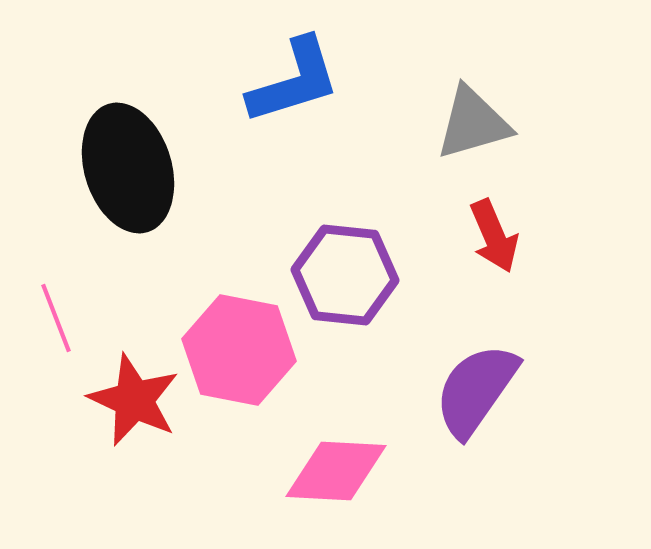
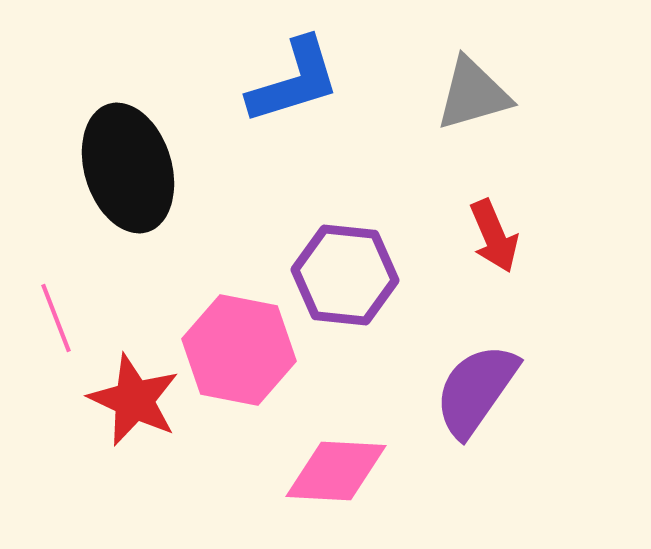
gray triangle: moved 29 px up
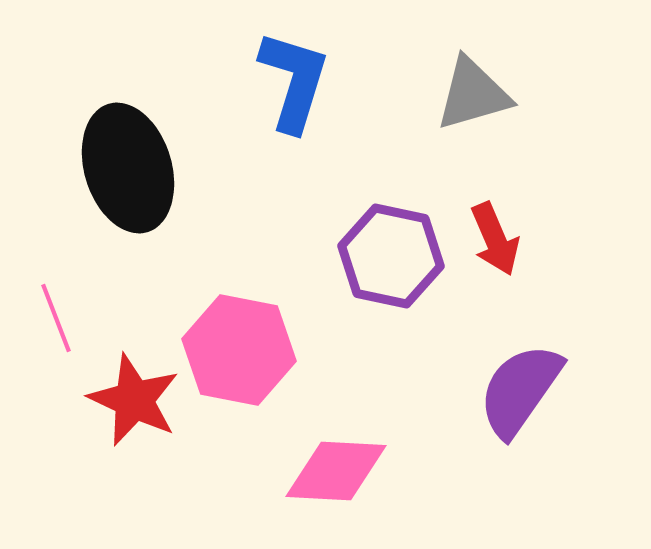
blue L-shape: rotated 56 degrees counterclockwise
red arrow: moved 1 px right, 3 px down
purple hexagon: moved 46 px right, 19 px up; rotated 6 degrees clockwise
purple semicircle: moved 44 px right
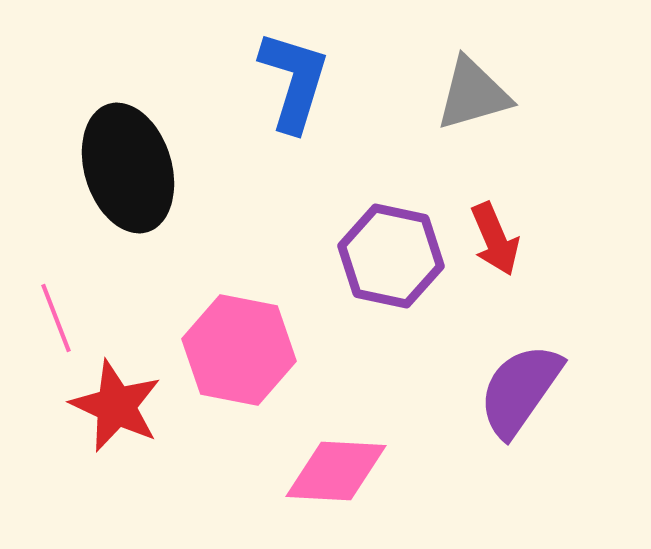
red star: moved 18 px left, 6 px down
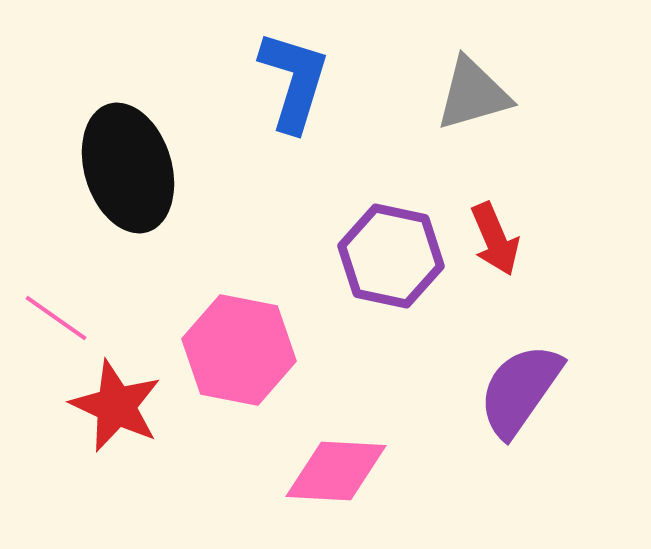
pink line: rotated 34 degrees counterclockwise
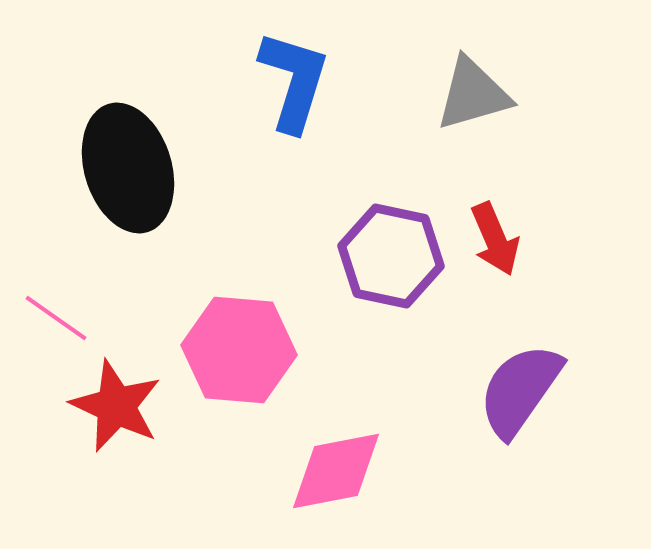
pink hexagon: rotated 6 degrees counterclockwise
pink diamond: rotated 14 degrees counterclockwise
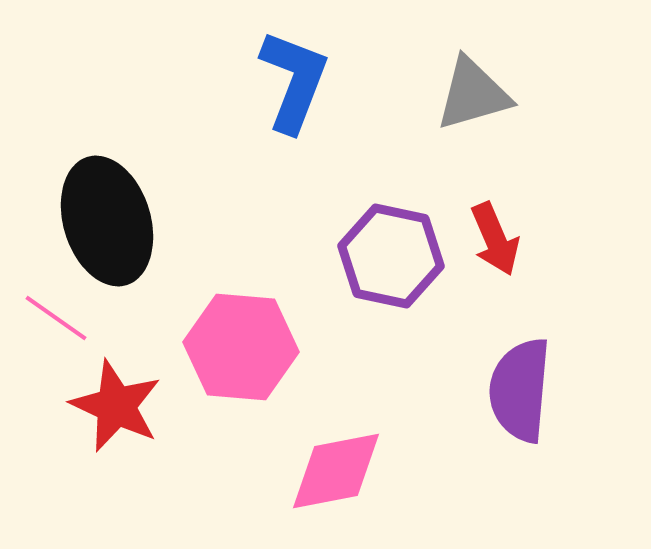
blue L-shape: rotated 4 degrees clockwise
black ellipse: moved 21 px left, 53 px down
pink hexagon: moved 2 px right, 3 px up
purple semicircle: rotated 30 degrees counterclockwise
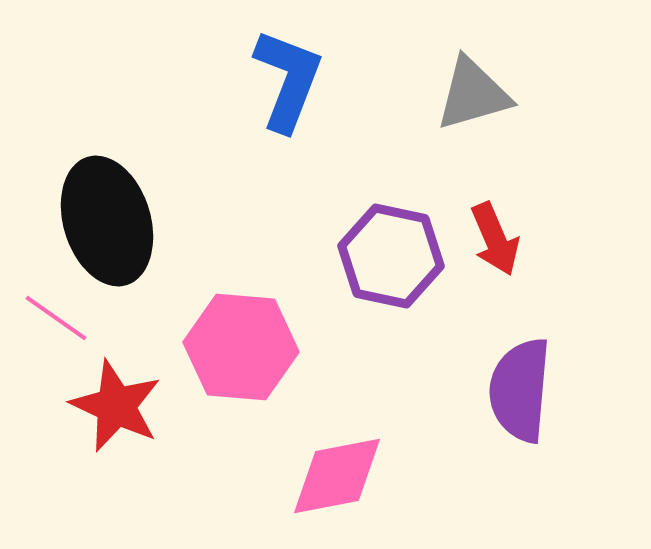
blue L-shape: moved 6 px left, 1 px up
pink diamond: moved 1 px right, 5 px down
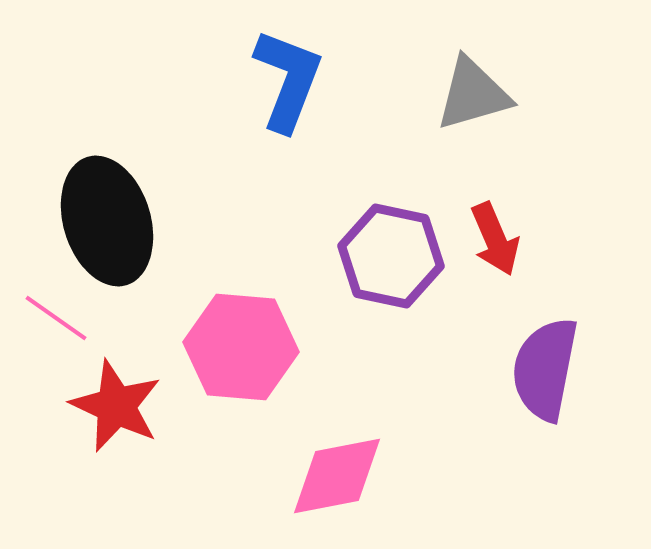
purple semicircle: moved 25 px right, 21 px up; rotated 6 degrees clockwise
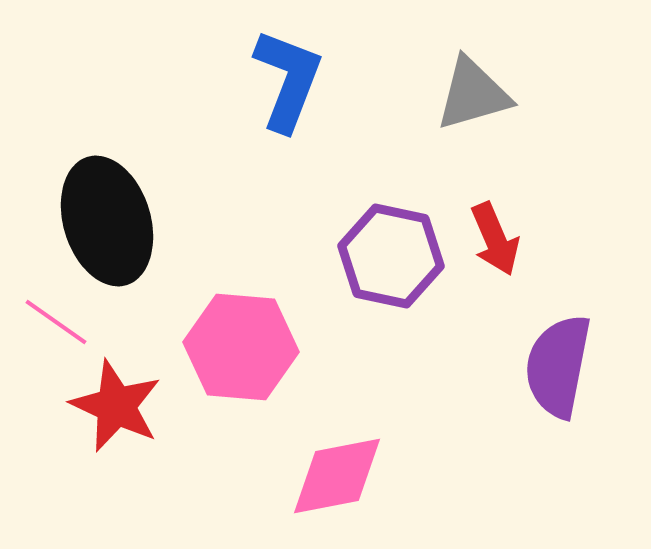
pink line: moved 4 px down
purple semicircle: moved 13 px right, 3 px up
